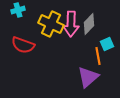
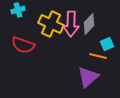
orange line: rotated 66 degrees counterclockwise
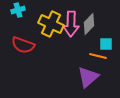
cyan square: moved 1 px left; rotated 24 degrees clockwise
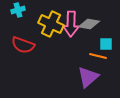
gray diamond: rotated 55 degrees clockwise
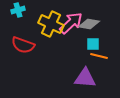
pink arrow: moved 1 px up; rotated 135 degrees counterclockwise
cyan square: moved 13 px left
orange line: moved 1 px right
purple triangle: moved 3 px left, 1 px down; rotated 45 degrees clockwise
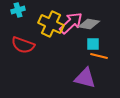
purple triangle: rotated 10 degrees clockwise
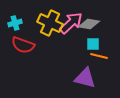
cyan cross: moved 3 px left, 13 px down
yellow cross: moved 1 px left, 1 px up
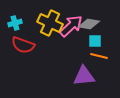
pink arrow: moved 3 px down
cyan square: moved 2 px right, 3 px up
purple triangle: moved 1 px left, 2 px up; rotated 20 degrees counterclockwise
